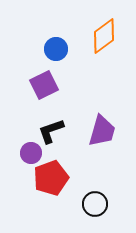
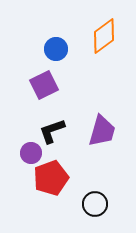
black L-shape: moved 1 px right
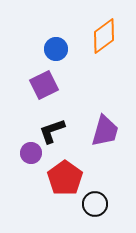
purple trapezoid: moved 3 px right
red pentagon: moved 14 px right; rotated 16 degrees counterclockwise
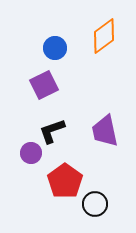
blue circle: moved 1 px left, 1 px up
purple trapezoid: rotated 152 degrees clockwise
red pentagon: moved 3 px down
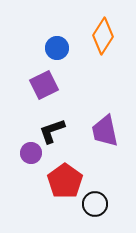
orange diamond: moved 1 px left; rotated 21 degrees counterclockwise
blue circle: moved 2 px right
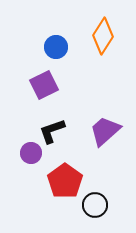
blue circle: moved 1 px left, 1 px up
purple trapezoid: rotated 60 degrees clockwise
black circle: moved 1 px down
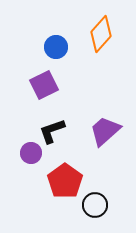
orange diamond: moved 2 px left, 2 px up; rotated 9 degrees clockwise
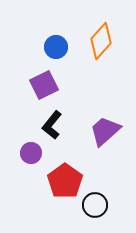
orange diamond: moved 7 px down
black L-shape: moved 6 px up; rotated 32 degrees counterclockwise
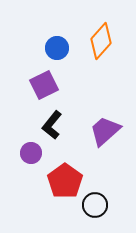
blue circle: moved 1 px right, 1 px down
